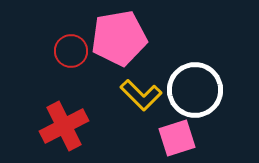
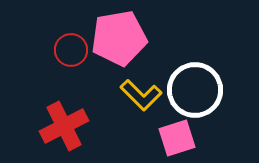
red circle: moved 1 px up
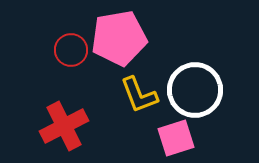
yellow L-shape: moved 2 px left; rotated 24 degrees clockwise
pink square: moved 1 px left
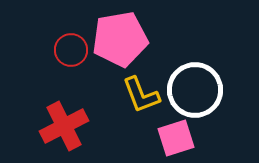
pink pentagon: moved 1 px right, 1 px down
yellow L-shape: moved 2 px right
